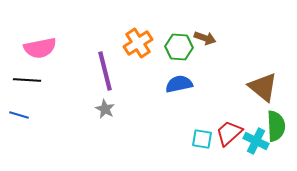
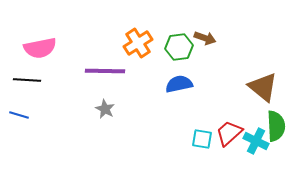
green hexagon: rotated 12 degrees counterclockwise
purple line: rotated 75 degrees counterclockwise
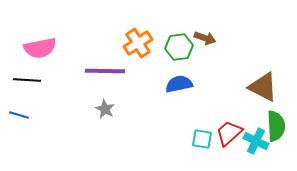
brown triangle: rotated 12 degrees counterclockwise
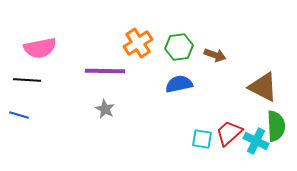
brown arrow: moved 10 px right, 17 px down
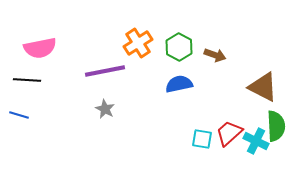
green hexagon: rotated 24 degrees counterclockwise
purple line: rotated 12 degrees counterclockwise
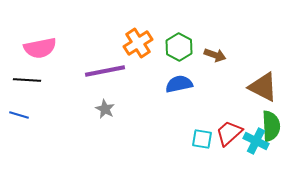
green semicircle: moved 5 px left
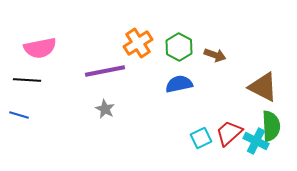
cyan square: moved 1 px left, 1 px up; rotated 35 degrees counterclockwise
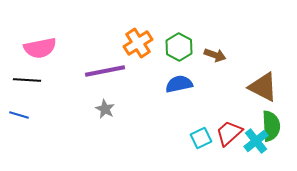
cyan cross: rotated 25 degrees clockwise
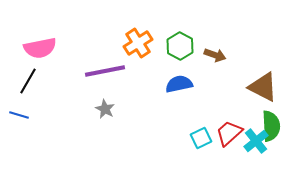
green hexagon: moved 1 px right, 1 px up
black line: moved 1 px right, 1 px down; rotated 64 degrees counterclockwise
